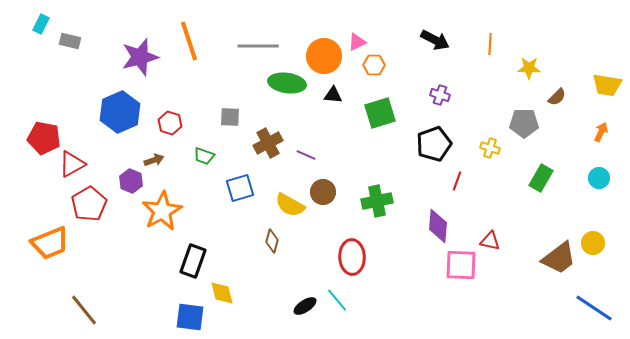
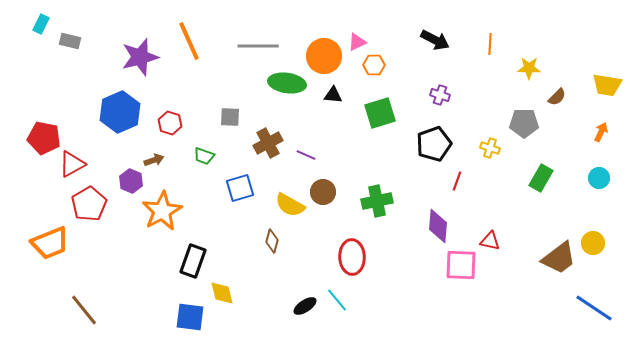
orange line at (189, 41): rotated 6 degrees counterclockwise
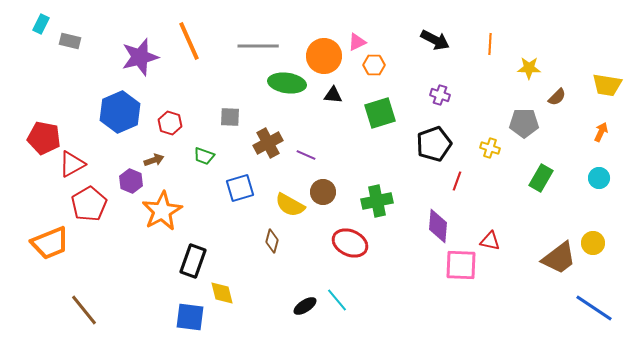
red ellipse at (352, 257): moved 2 px left, 14 px up; rotated 64 degrees counterclockwise
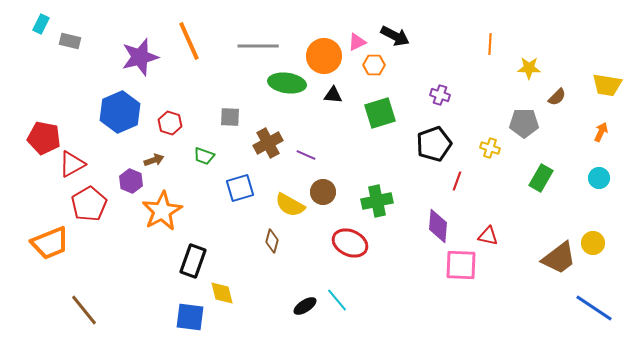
black arrow at (435, 40): moved 40 px left, 4 px up
red triangle at (490, 241): moved 2 px left, 5 px up
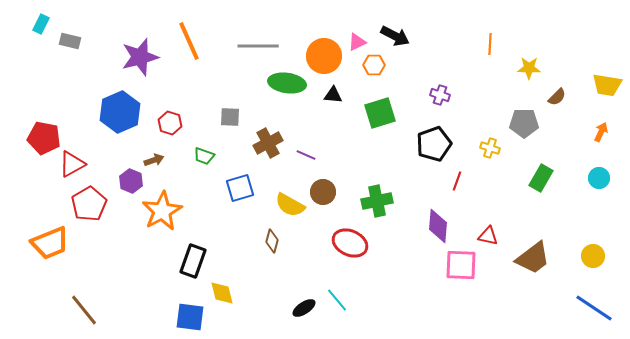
yellow circle at (593, 243): moved 13 px down
brown trapezoid at (559, 258): moved 26 px left
black ellipse at (305, 306): moved 1 px left, 2 px down
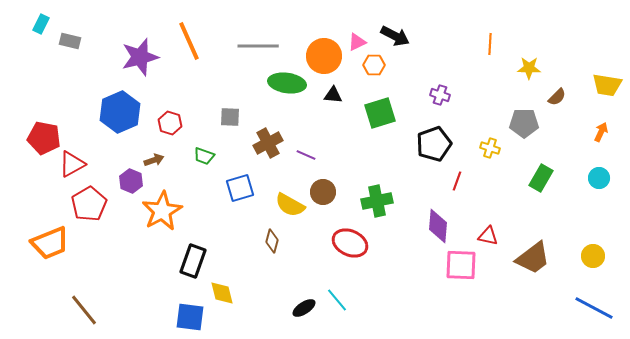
blue line at (594, 308): rotated 6 degrees counterclockwise
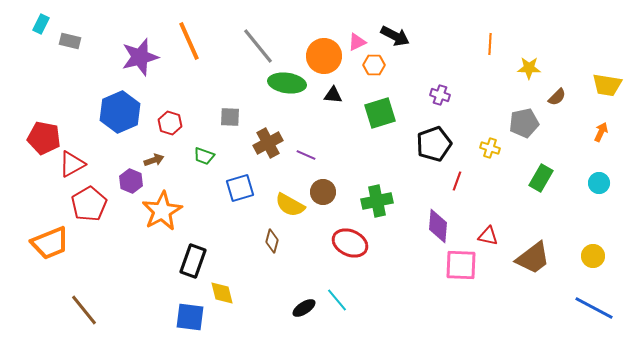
gray line at (258, 46): rotated 51 degrees clockwise
gray pentagon at (524, 123): rotated 12 degrees counterclockwise
cyan circle at (599, 178): moved 5 px down
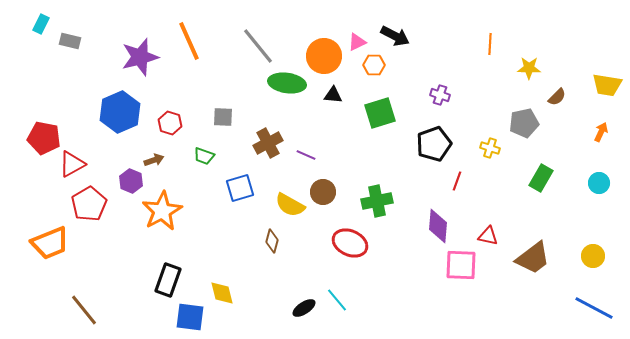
gray square at (230, 117): moved 7 px left
black rectangle at (193, 261): moved 25 px left, 19 px down
